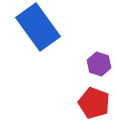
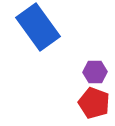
purple hexagon: moved 4 px left, 8 px down; rotated 20 degrees counterclockwise
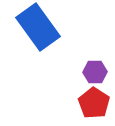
red pentagon: rotated 12 degrees clockwise
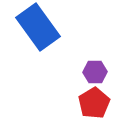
red pentagon: rotated 8 degrees clockwise
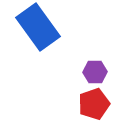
red pentagon: moved 1 px down; rotated 12 degrees clockwise
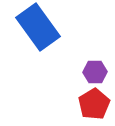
red pentagon: rotated 12 degrees counterclockwise
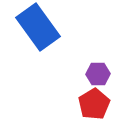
purple hexagon: moved 3 px right, 2 px down
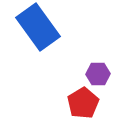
red pentagon: moved 11 px left, 1 px up
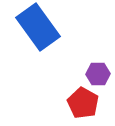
red pentagon: rotated 12 degrees counterclockwise
